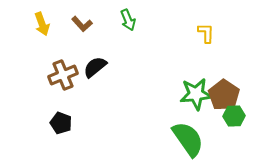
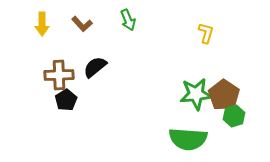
yellow arrow: rotated 20 degrees clockwise
yellow L-shape: rotated 15 degrees clockwise
brown cross: moved 4 px left; rotated 20 degrees clockwise
green hexagon: rotated 15 degrees counterclockwise
black pentagon: moved 5 px right, 23 px up; rotated 20 degrees clockwise
green semicircle: rotated 129 degrees clockwise
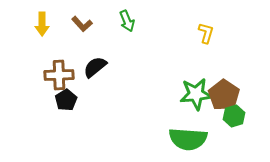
green arrow: moved 1 px left, 1 px down
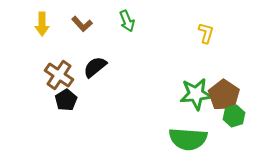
brown cross: rotated 36 degrees clockwise
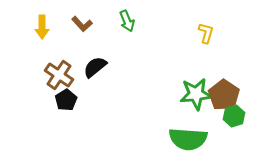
yellow arrow: moved 3 px down
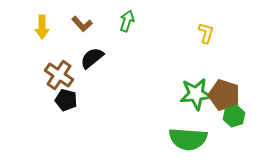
green arrow: rotated 140 degrees counterclockwise
black semicircle: moved 3 px left, 9 px up
brown pentagon: rotated 16 degrees counterclockwise
black pentagon: rotated 25 degrees counterclockwise
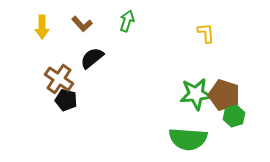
yellow L-shape: rotated 20 degrees counterclockwise
brown cross: moved 4 px down
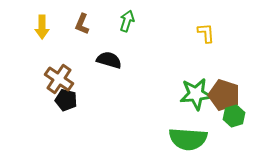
brown L-shape: rotated 65 degrees clockwise
black semicircle: moved 17 px right, 2 px down; rotated 55 degrees clockwise
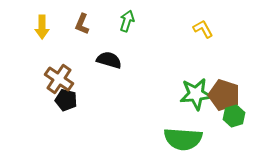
yellow L-shape: moved 3 px left, 4 px up; rotated 25 degrees counterclockwise
green semicircle: moved 5 px left
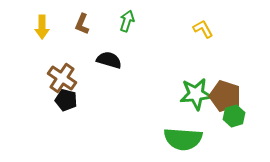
brown cross: moved 3 px right, 1 px up
brown pentagon: moved 1 px right, 1 px down
